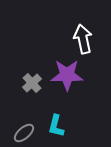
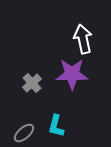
purple star: moved 5 px right, 1 px up
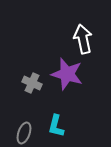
purple star: moved 5 px left; rotated 16 degrees clockwise
gray cross: rotated 24 degrees counterclockwise
gray ellipse: rotated 30 degrees counterclockwise
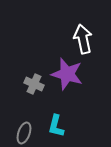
gray cross: moved 2 px right, 1 px down
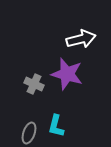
white arrow: moved 2 px left; rotated 88 degrees clockwise
gray ellipse: moved 5 px right
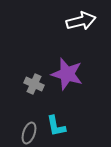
white arrow: moved 18 px up
cyan L-shape: rotated 25 degrees counterclockwise
